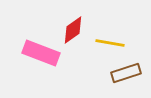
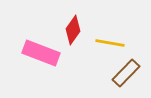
red diamond: rotated 20 degrees counterclockwise
brown rectangle: rotated 28 degrees counterclockwise
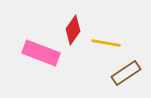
yellow line: moved 4 px left
brown rectangle: rotated 12 degrees clockwise
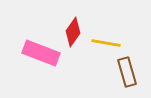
red diamond: moved 2 px down
brown rectangle: moved 1 px right, 1 px up; rotated 72 degrees counterclockwise
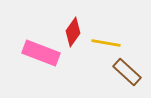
brown rectangle: rotated 32 degrees counterclockwise
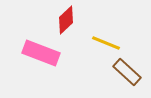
red diamond: moved 7 px left, 12 px up; rotated 12 degrees clockwise
yellow line: rotated 12 degrees clockwise
